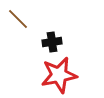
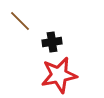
brown line: moved 2 px right, 2 px down
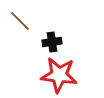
red star: rotated 18 degrees clockwise
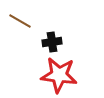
brown line: rotated 15 degrees counterclockwise
